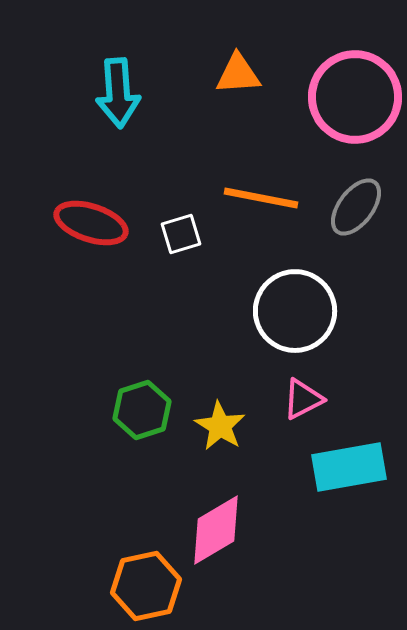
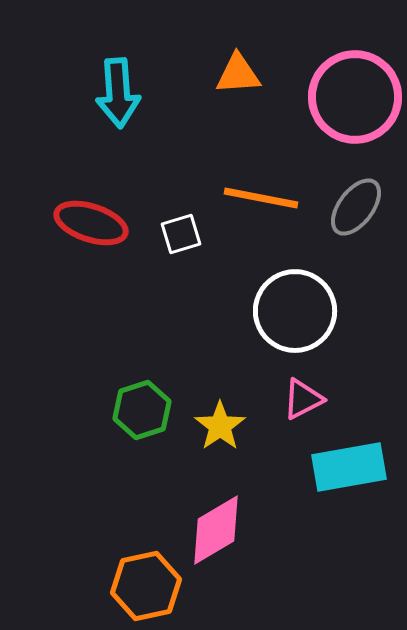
yellow star: rotated 6 degrees clockwise
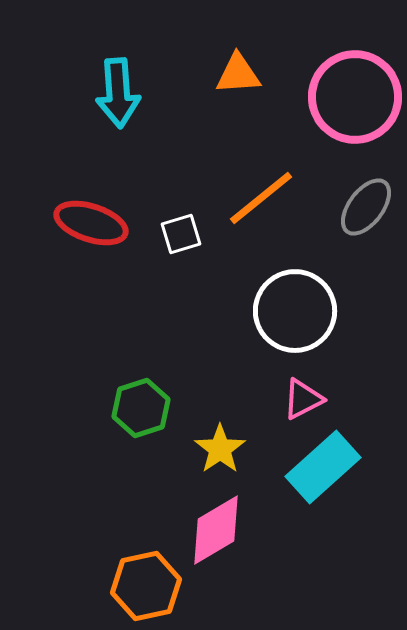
orange line: rotated 50 degrees counterclockwise
gray ellipse: moved 10 px right
green hexagon: moved 1 px left, 2 px up
yellow star: moved 23 px down
cyan rectangle: moved 26 px left; rotated 32 degrees counterclockwise
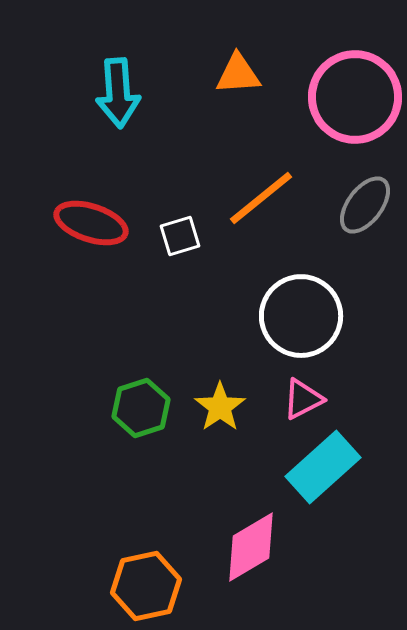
gray ellipse: moved 1 px left, 2 px up
white square: moved 1 px left, 2 px down
white circle: moved 6 px right, 5 px down
yellow star: moved 42 px up
pink diamond: moved 35 px right, 17 px down
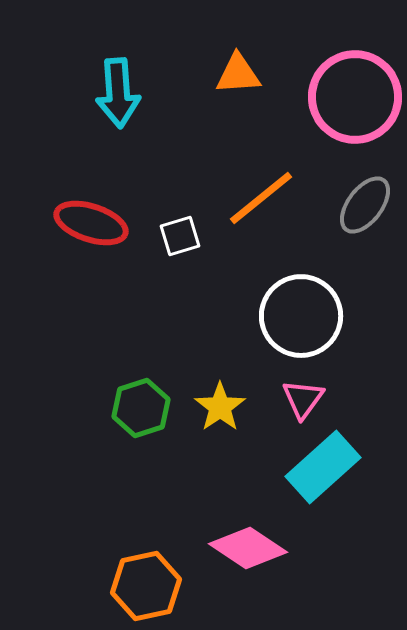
pink triangle: rotated 27 degrees counterclockwise
pink diamond: moved 3 px left, 1 px down; rotated 64 degrees clockwise
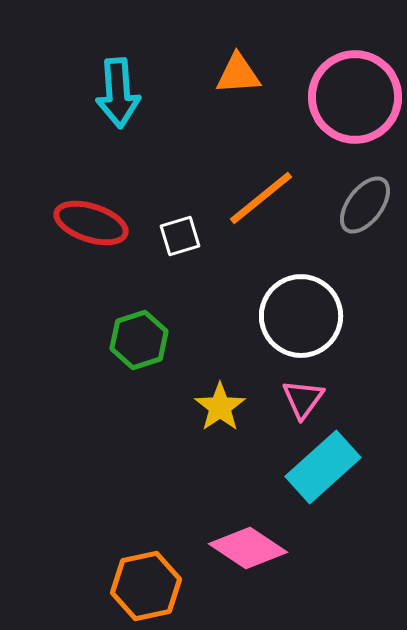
green hexagon: moved 2 px left, 68 px up
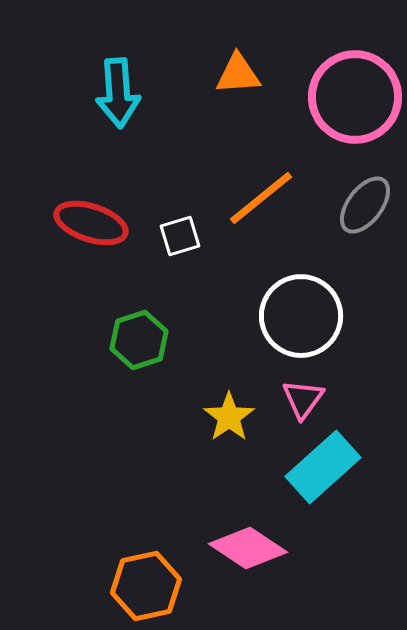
yellow star: moved 9 px right, 10 px down
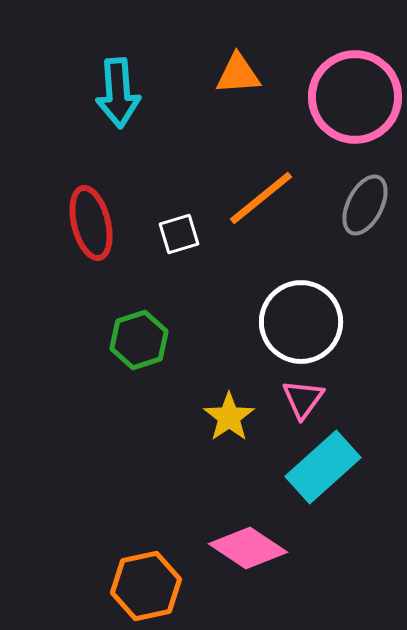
gray ellipse: rotated 10 degrees counterclockwise
red ellipse: rotated 58 degrees clockwise
white square: moved 1 px left, 2 px up
white circle: moved 6 px down
